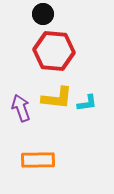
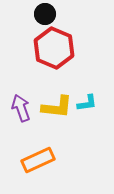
black circle: moved 2 px right
red hexagon: moved 3 px up; rotated 18 degrees clockwise
yellow L-shape: moved 9 px down
orange rectangle: rotated 24 degrees counterclockwise
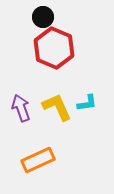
black circle: moved 2 px left, 3 px down
yellow L-shape: rotated 120 degrees counterclockwise
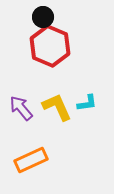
red hexagon: moved 4 px left, 2 px up
purple arrow: rotated 20 degrees counterclockwise
orange rectangle: moved 7 px left
